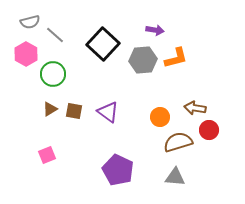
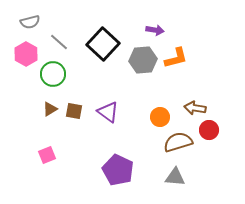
gray line: moved 4 px right, 7 px down
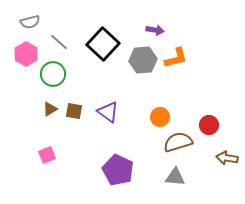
brown arrow: moved 32 px right, 50 px down
red circle: moved 5 px up
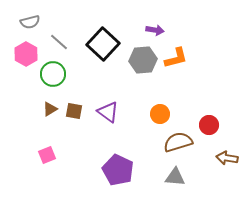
orange circle: moved 3 px up
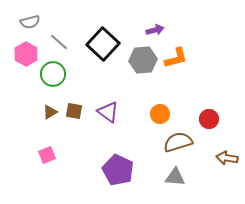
purple arrow: rotated 24 degrees counterclockwise
brown triangle: moved 3 px down
red circle: moved 6 px up
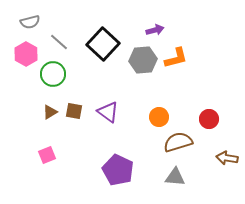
orange circle: moved 1 px left, 3 px down
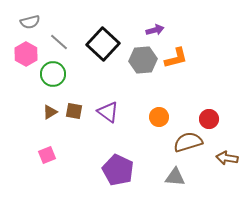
brown semicircle: moved 10 px right
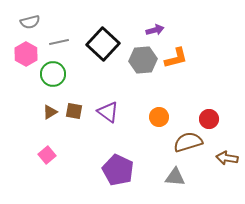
gray line: rotated 54 degrees counterclockwise
pink square: rotated 18 degrees counterclockwise
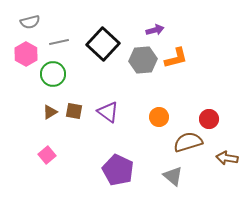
gray triangle: moved 2 px left, 1 px up; rotated 35 degrees clockwise
